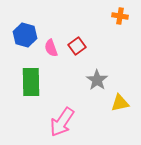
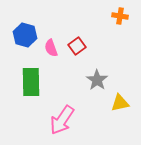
pink arrow: moved 2 px up
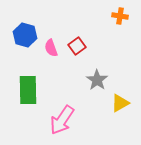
green rectangle: moved 3 px left, 8 px down
yellow triangle: rotated 18 degrees counterclockwise
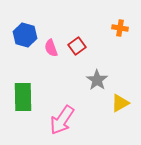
orange cross: moved 12 px down
green rectangle: moved 5 px left, 7 px down
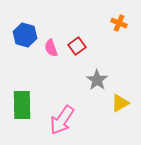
orange cross: moved 1 px left, 5 px up; rotated 14 degrees clockwise
green rectangle: moved 1 px left, 8 px down
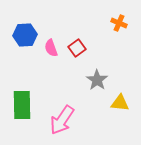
blue hexagon: rotated 20 degrees counterclockwise
red square: moved 2 px down
yellow triangle: rotated 36 degrees clockwise
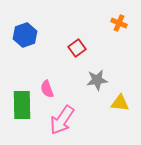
blue hexagon: rotated 15 degrees counterclockwise
pink semicircle: moved 4 px left, 41 px down
gray star: rotated 30 degrees clockwise
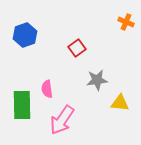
orange cross: moved 7 px right, 1 px up
pink semicircle: rotated 12 degrees clockwise
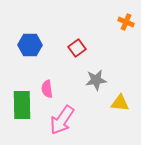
blue hexagon: moved 5 px right, 10 px down; rotated 20 degrees clockwise
gray star: moved 1 px left
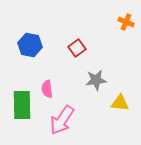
blue hexagon: rotated 10 degrees clockwise
